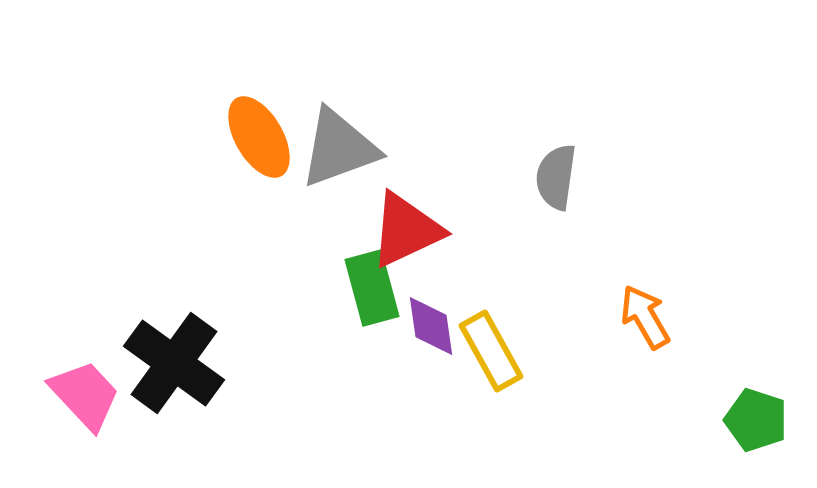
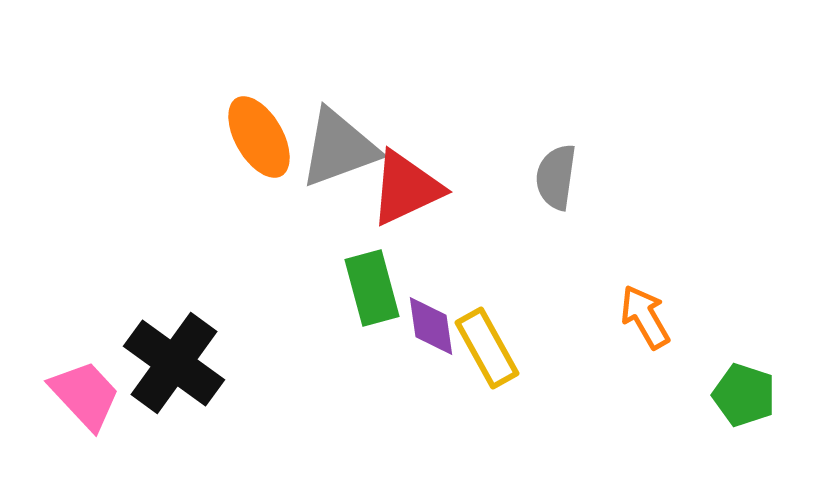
red triangle: moved 42 px up
yellow rectangle: moved 4 px left, 3 px up
green pentagon: moved 12 px left, 25 px up
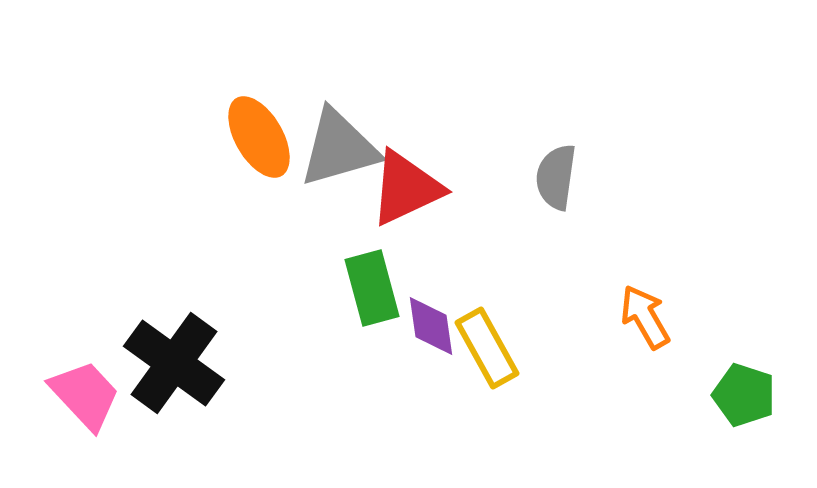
gray triangle: rotated 4 degrees clockwise
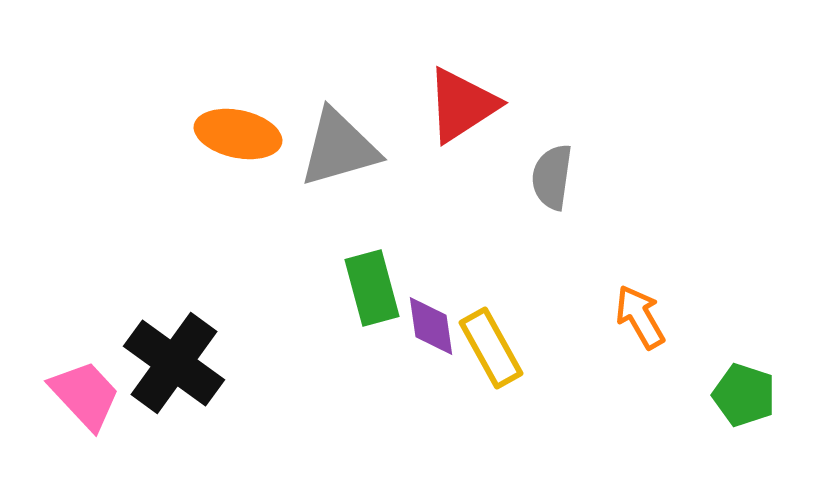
orange ellipse: moved 21 px left, 3 px up; rotated 48 degrees counterclockwise
gray semicircle: moved 4 px left
red triangle: moved 56 px right, 83 px up; rotated 8 degrees counterclockwise
orange arrow: moved 5 px left
yellow rectangle: moved 4 px right
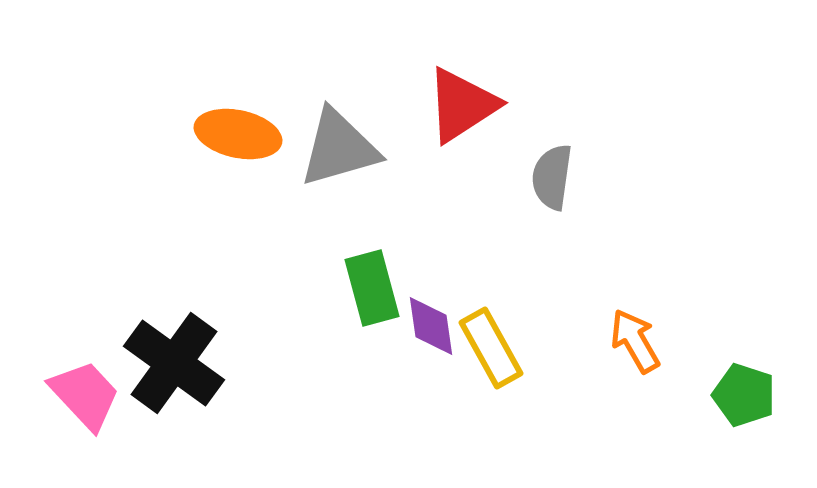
orange arrow: moved 5 px left, 24 px down
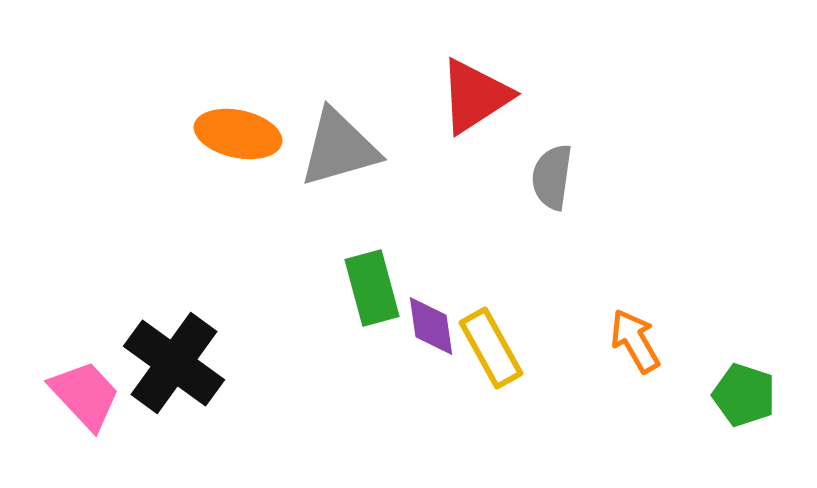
red triangle: moved 13 px right, 9 px up
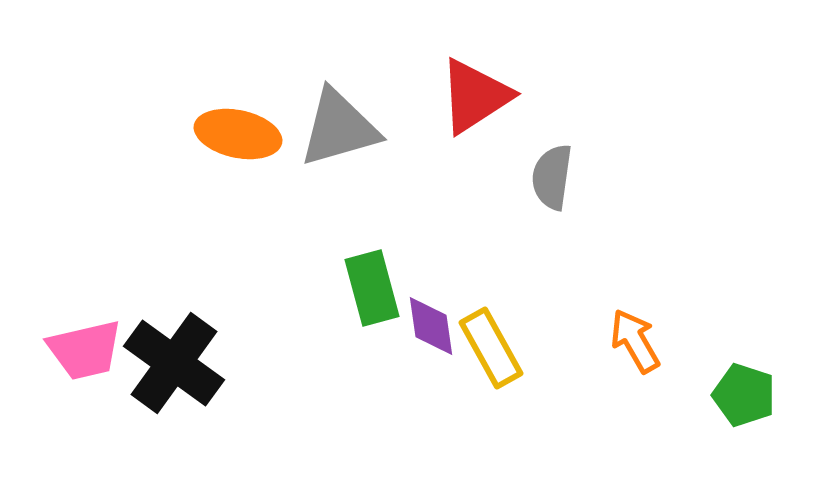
gray triangle: moved 20 px up
pink trapezoid: moved 45 px up; rotated 120 degrees clockwise
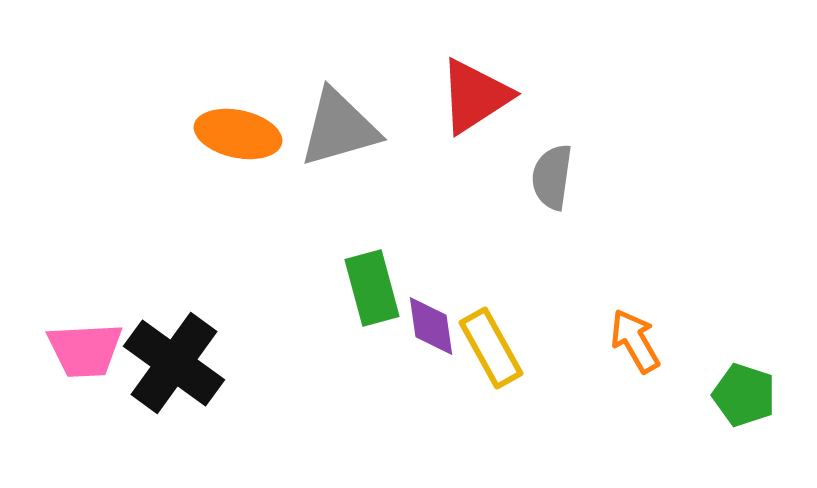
pink trapezoid: rotated 10 degrees clockwise
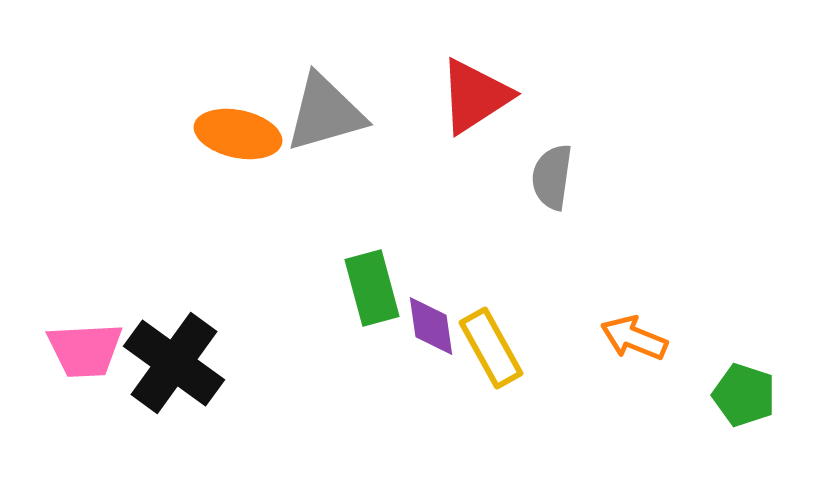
gray triangle: moved 14 px left, 15 px up
orange arrow: moved 1 px left, 3 px up; rotated 38 degrees counterclockwise
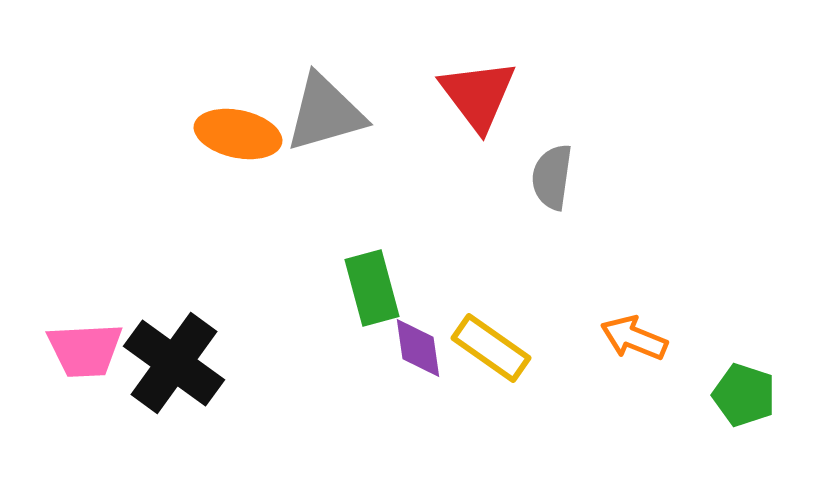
red triangle: moved 3 px right, 1 px up; rotated 34 degrees counterclockwise
purple diamond: moved 13 px left, 22 px down
yellow rectangle: rotated 26 degrees counterclockwise
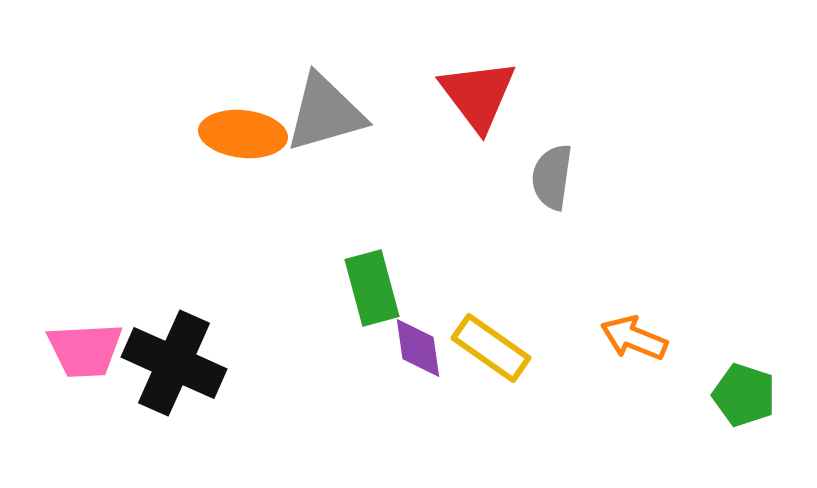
orange ellipse: moved 5 px right; rotated 6 degrees counterclockwise
black cross: rotated 12 degrees counterclockwise
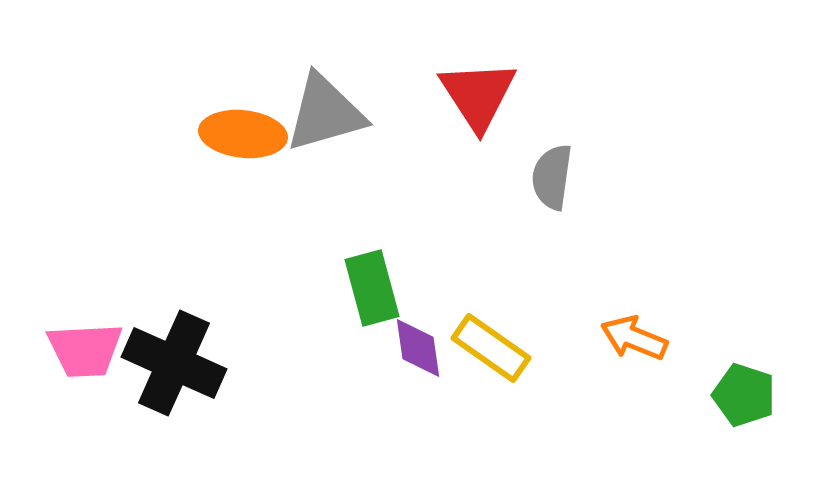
red triangle: rotated 4 degrees clockwise
